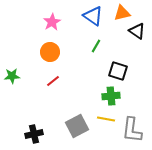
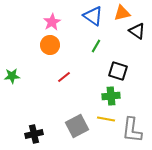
orange circle: moved 7 px up
red line: moved 11 px right, 4 px up
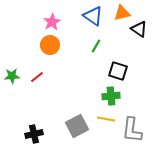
black triangle: moved 2 px right, 2 px up
red line: moved 27 px left
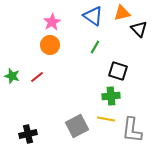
black triangle: rotated 12 degrees clockwise
green line: moved 1 px left, 1 px down
green star: rotated 21 degrees clockwise
black cross: moved 6 px left
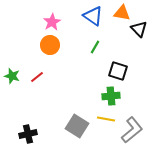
orange triangle: rotated 24 degrees clockwise
gray square: rotated 30 degrees counterclockwise
gray L-shape: rotated 136 degrees counterclockwise
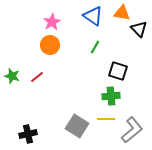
yellow line: rotated 12 degrees counterclockwise
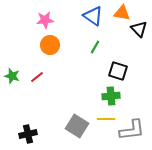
pink star: moved 7 px left, 2 px up; rotated 24 degrees clockwise
gray L-shape: rotated 32 degrees clockwise
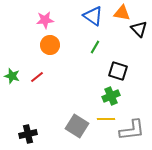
green cross: rotated 18 degrees counterclockwise
